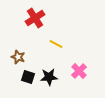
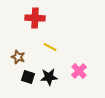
red cross: rotated 36 degrees clockwise
yellow line: moved 6 px left, 3 px down
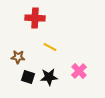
brown star: rotated 16 degrees counterclockwise
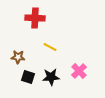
black star: moved 2 px right
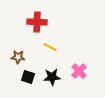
red cross: moved 2 px right, 4 px down
black star: moved 1 px right
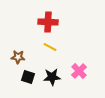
red cross: moved 11 px right
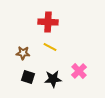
brown star: moved 5 px right, 4 px up
black star: moved 1 px right, 2 px down
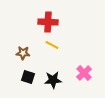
yellow line: moved 2 px right, 2 px up
pink cross: moved 5 px right, 2 px down
black star: moved 1 px down
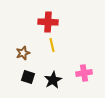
yellow line: rotated 48 degrees clockwise
brown star: rotated 24 degrees counterclockwise
pink cross: rotated 35 degrees clockwise
black star: rotated 24 degrees counterclockwise
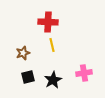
black square: rotated 32 degrees counterclockwise
